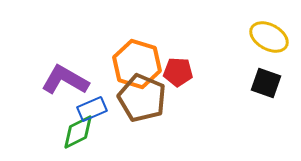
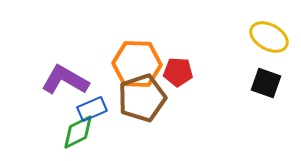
orange hexagon: rotated 15 degrees counterclockwise
brown pentagon: rotated 30 degrees clockwise
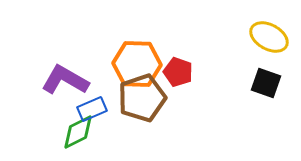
red pentagon: rotated 16 degrees clockwise
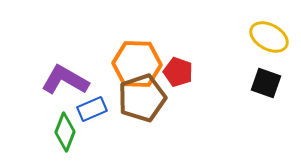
green diamond: moved 13 px left; rotated 42 degrees counterclockwise
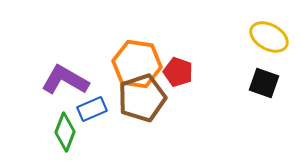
orange hexagon: rotated 6 degrees clockwise
black square: moved 2 px left
